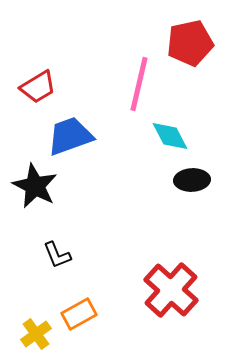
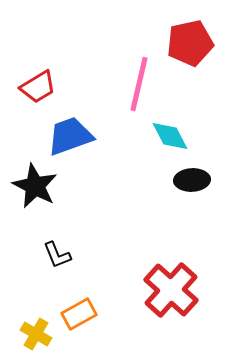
yellow cross: rotated 24 degrees counterclockwise
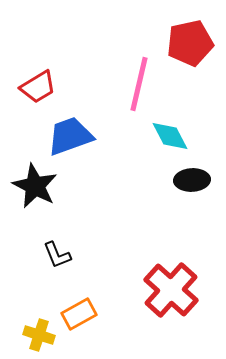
yellow cross: moved 3 px right, 1 px down; rotated 12 degrees counterclockwise
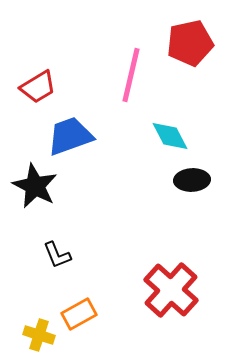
pink line: moved 8 px left, 9 px up
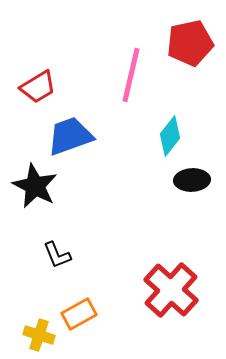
cyan diamond: rotated 66 degrees clockwise
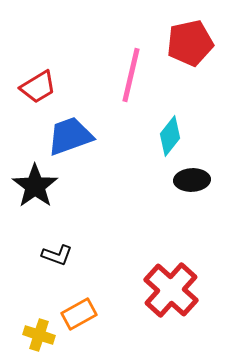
black star: rotated 9 degrees clockwise
black L-shape: rotated 48 degrees counterclockwise
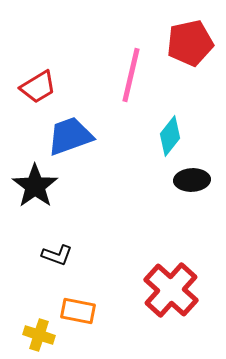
orange rectangle: moved 1 px left, 3 px up; rotated 40 degrees clockwise
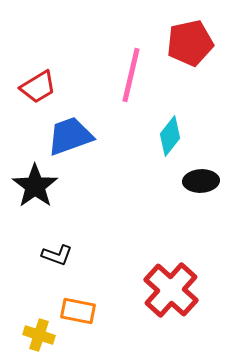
black ellipse: moved 9 px right, 1 px down
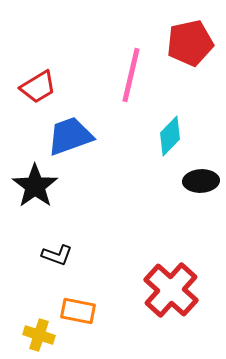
cyan diamond: rotated 6 degrees clockwise
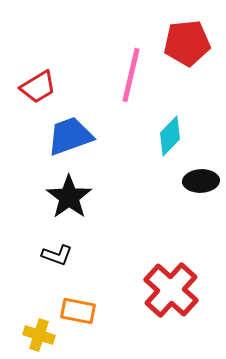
red pentagon: moved 3 px left; rotated 6 degrees clockwise
black star: moved 34 px right, 11 px down
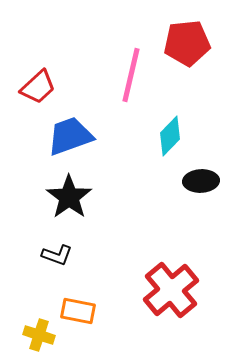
red trapezoid: rotated 12 degrees counterclockwise
red cross: rotated 8 degrees clockwise
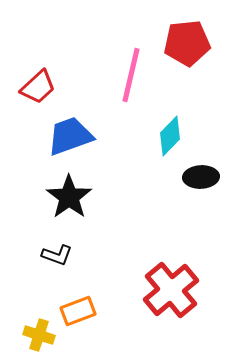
black ellipse: moved 4 px up
orange rectangle: rotated 32 degrees counterclockwise
